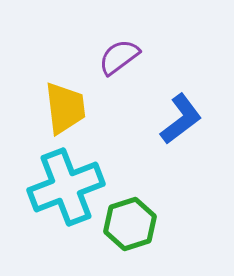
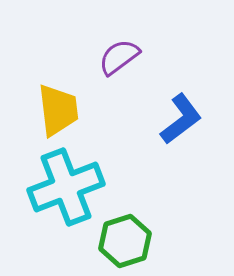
yellow trapezoid: moved 7 px left, 2 px down
green hexagon: moved 5 px left, 17 px down
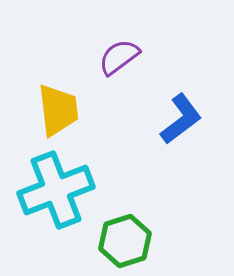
cyan cross: moved 10 px left, 3 px down
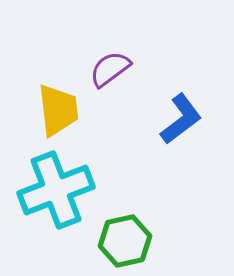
purple semicircle: moved 9 px left, 12 px down
green hexagon: rotated 6 degrees clockwise
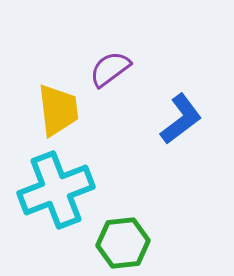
green hexagon: moved 2 px left, 2 px down; rotated 6 degrees clockwise
